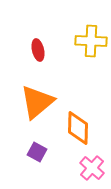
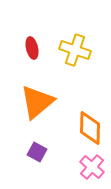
yellow cross: moved 16 px left, 9 px down; rotated 16 degrees clockwise
red ellipse: moved 6 px left, 2 px up
orange diamond: moved 12 px right
pink cross: moved 1 px up
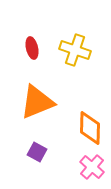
orange triangle: rotated 18 degrees clockwise
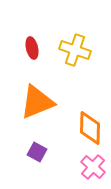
pink cross: moved 1 px right
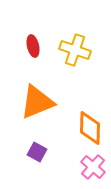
red ellipse: moved 1 px right, 2 px up
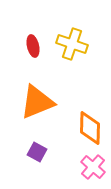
yellow cross: moved 3 px left, 6 px up
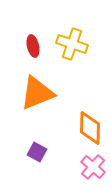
orange triangle: moved 9 px up
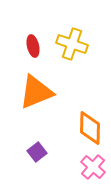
orange triangle: moved 1 px left, 1 px up
purple square: rotated 24 degrees clockwise
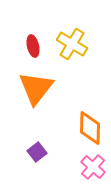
yellow cross: rotated 12 degrees clockwise
orange triangle: moved 4 px up; rotated 30 degrees counterclockwise
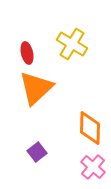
red ellipse: moved 6 px left, 7 px down
orange triangle: rotated 9 degrees clockwise
